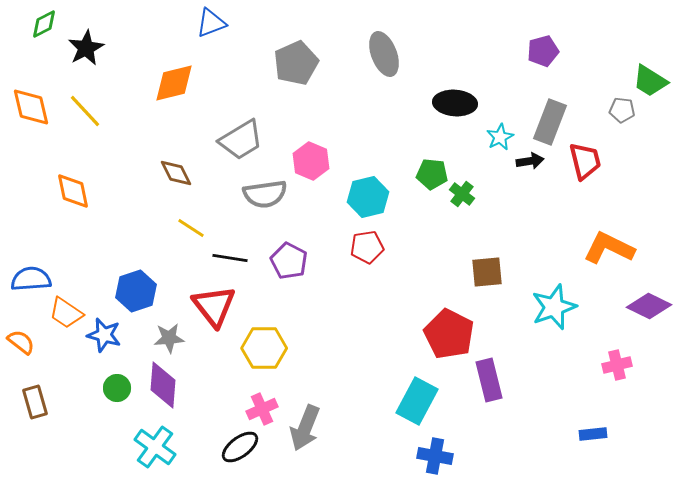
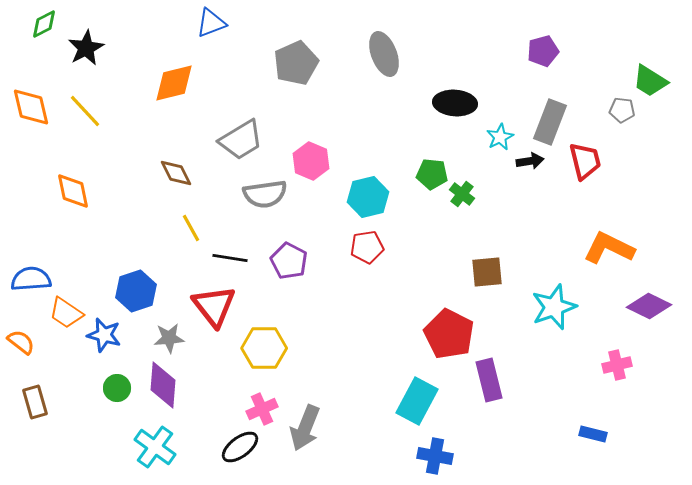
yellow line at (191, 228): rotated 28 degrees clockwise
blue rectangle at (593, 434): rotated 20 degrees clockwise
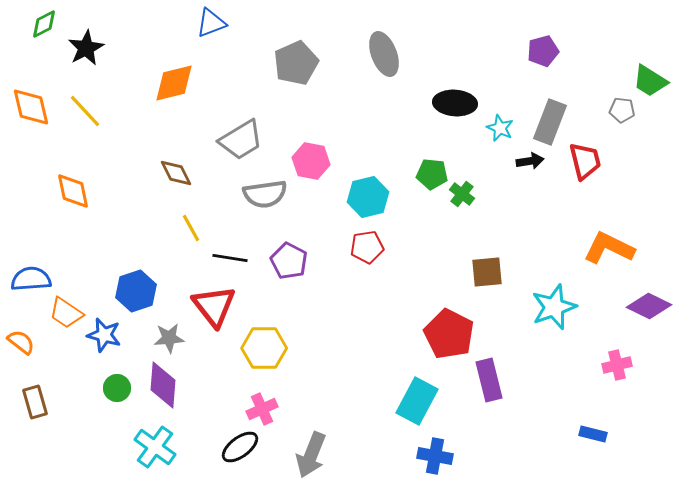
cyan star at (500, 137): moved 9 px up; rotated 20 degrees counterclockwise
pink hexagon at (311, 161): rotated 12 degrees counterclockwise
gray arrow at (305, 428): moved 6 px right, 27 px down
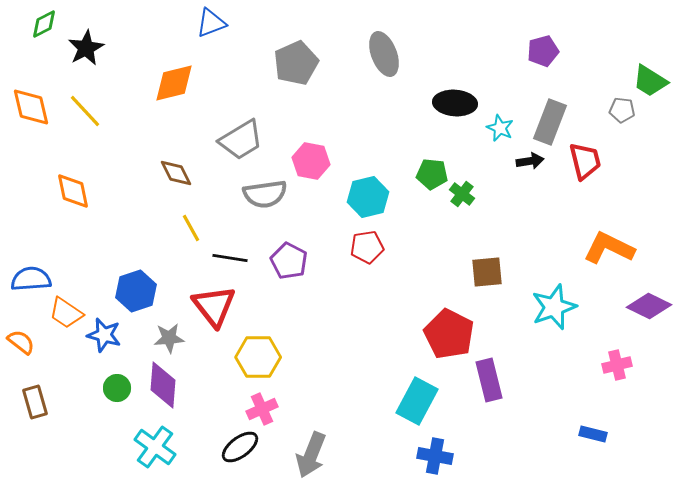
yellow hexagon at (264, 348): moved 6 px left, 9 px down
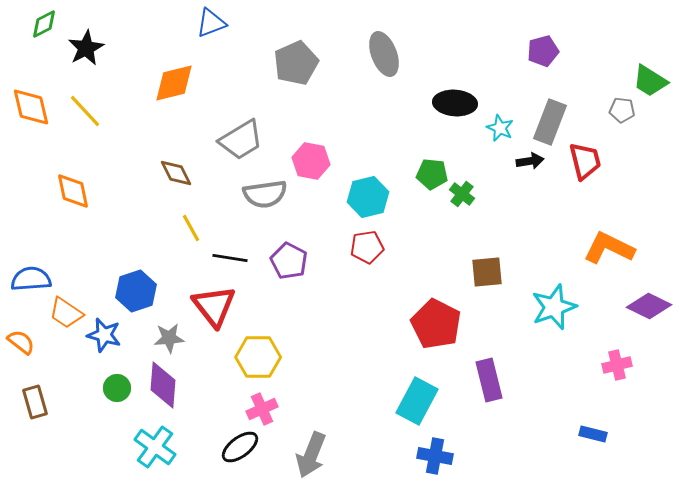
red pentagon at (449, 334): moved 13 px left, 10 px up
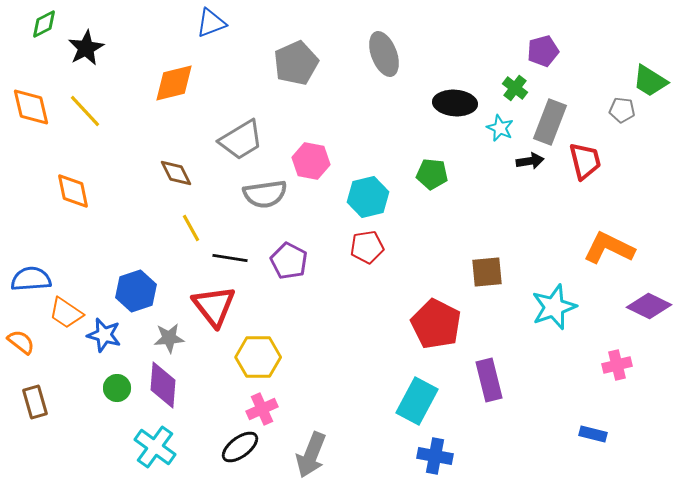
green cross at (462, 194): moved 53 px right, 106 px up
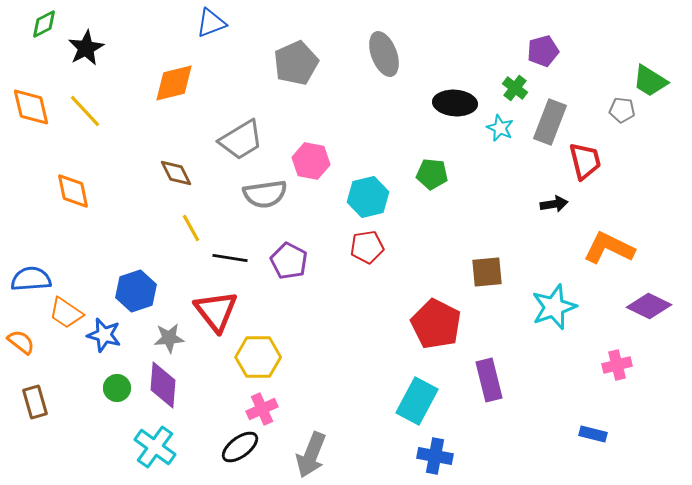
black arrow at (530, 161): moved 24 px right, 43 px down
red triangle at (214, 306): moved 2 px right, 5 px down
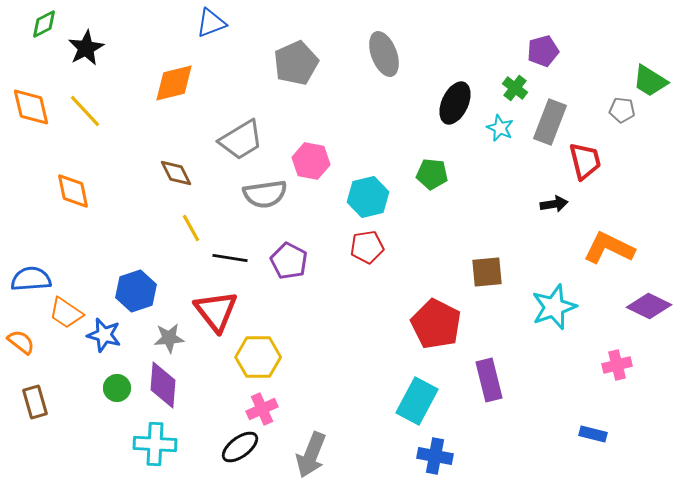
black ellipse at (455, 103): rotated 69 degrees counterclockwise
cyan cross at (155, 447): moved 3 px up; rotated 33 degrees counterclockwise
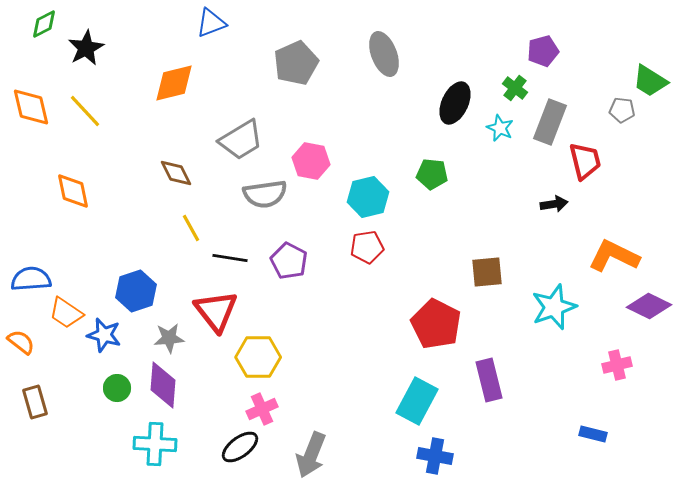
orange L-shape at (609, 248): moved 5 px right, 8 px down
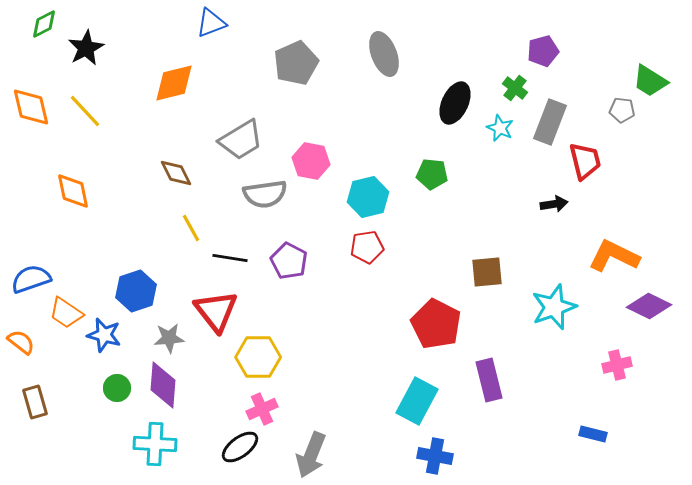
blue semicircle at (31, 279): rotated 15 degrees counterclockwise
